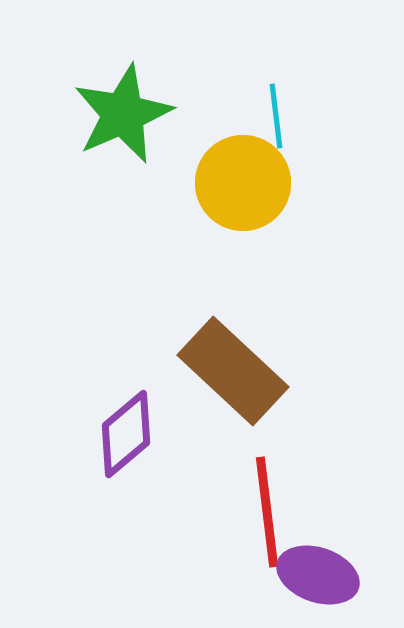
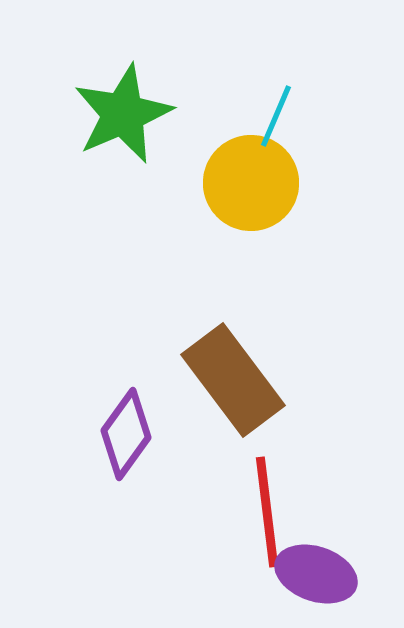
cyan line: rotated 30 degrees clockwise
yellow circle: moved 8 px right
brown rectangle: moved 9 px down; rotated 10 degrees clockwise
purple diamond: rotated 14 degrees counterclockwise
purple ellipse: moved 2 px left, 1 px up
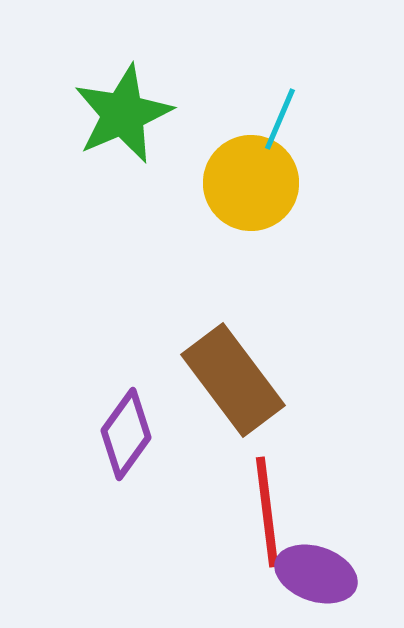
cyan line: moved 4 px right, 3 px down
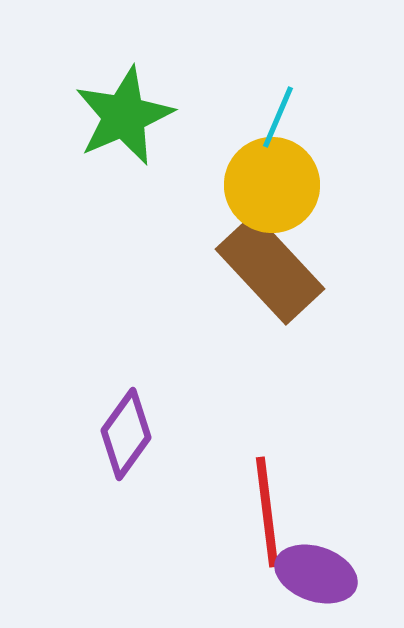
green star: moved 1 px right, 2 px down
cyan line: moved 2 px left, 2 px up
yellow circle: moved 21 px right, 2 px down
brown rectangle: moved 37 px right, 111 px up; rotated 6 degrees counterclockwise
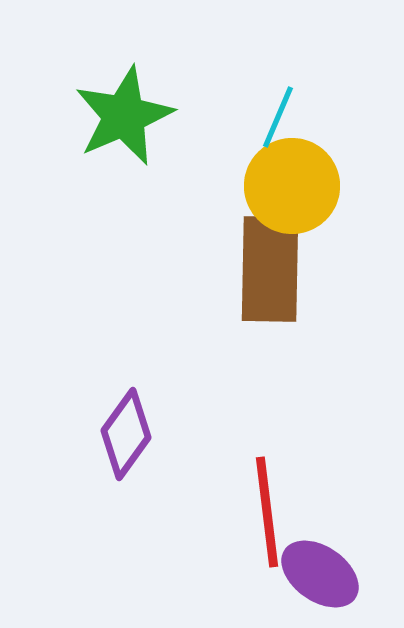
yellow circle: moved 20 px right, 1 px down
brown rectangle: rotated 44 degrees clockwise
purple ellipse: moved 4 px right; rotated 16 degrees clockwise
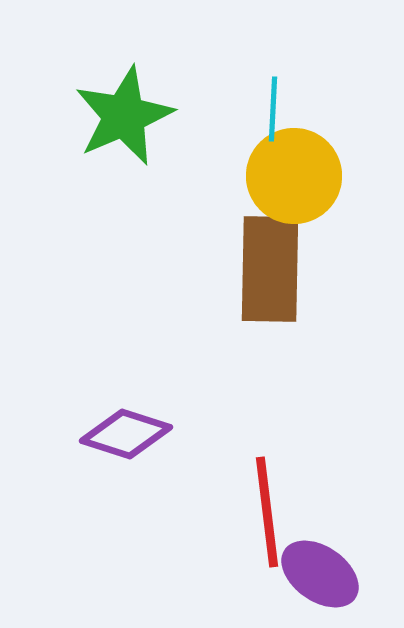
cyan line: moved 5 px left, 8 px up; rotated 20 degrees counterclockwise
yellow circle: moved 2 px right, 10 px up
purple diamond: rotated 72 degrees clockwise
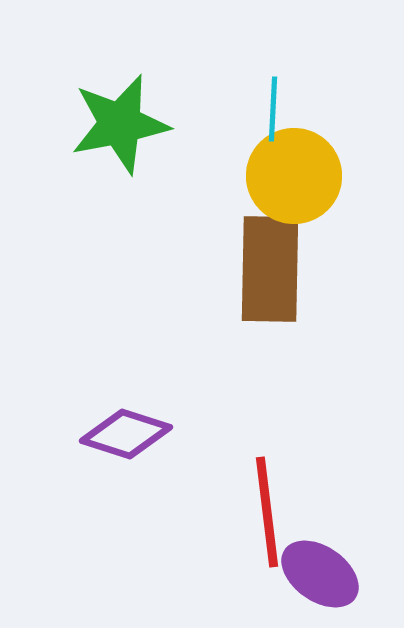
green star: moved 4 px left, 8 px down; rotated 12 degrees clockwise
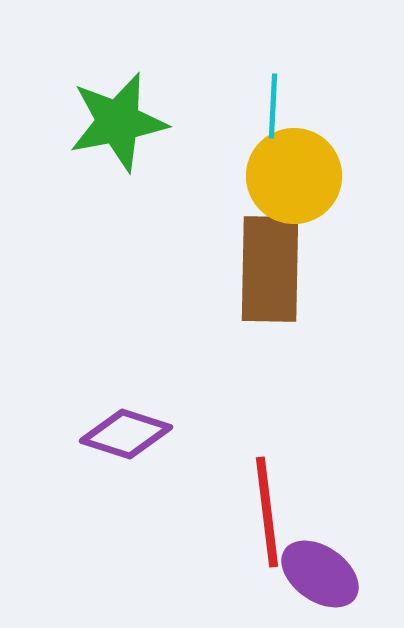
cyan line: moved 3 px up
green star: moved 2 px left, 2 px up
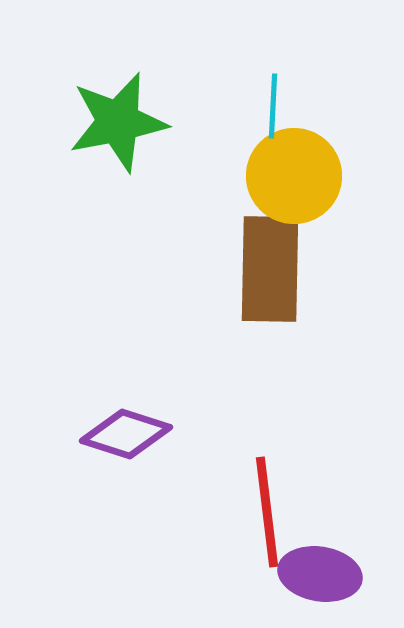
purple ellipse: rotated 26 degrees counterclockwise
